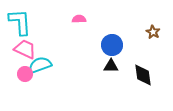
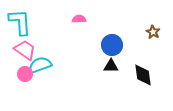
pink trapezoid: moved 1 px down; rotated 10 degrees clockwise
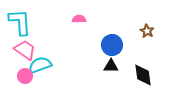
brown star: moved 6 px left, 1 px up
pink circle: moved 2 px down
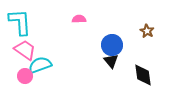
black triangle: moved 5 px up; rotated 49 degrees clockwise
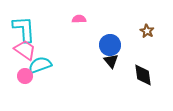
cyan L-shape: moved 4 px right, 7 px down
blue circle: moved 2 px left
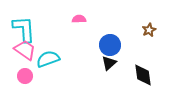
brown star: moved 2 px right, 1 px up; rotated 16 degrees clockwise
black triangle: moved 2 px left, 2 px down; rotated 28 degrees clockwise
cyan semicircle: moved 8 px right, 6 px up
